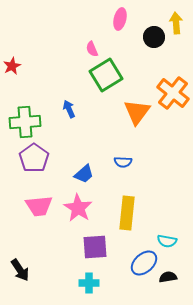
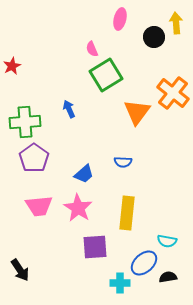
cyan cross: moved 31 px right
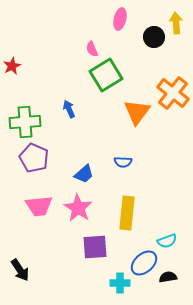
purple pentagon: rotated 12 degrees counterclockwise
cyan semicircle: rotated 30 degrees counterclockwise
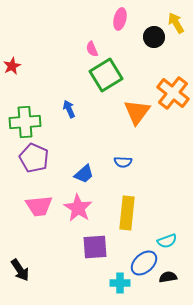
yellow arrow: rotated 25 degrees counterclockwise
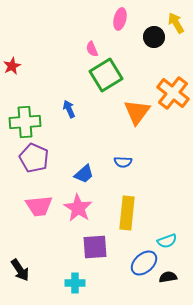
cyan cross: moved 45 px left
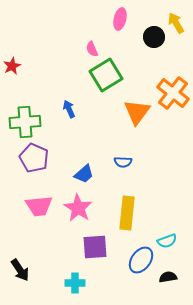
blue ellipse: moved 3 px left, 3 px up; rotated 12 degrees counterclockwise
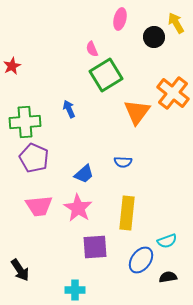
cyan cross: moved 7 px down
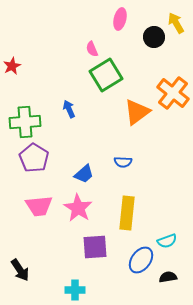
orange triangle: rotated 16 degrees clockwise
purple pentagon: rotated 8 degrees clockwise
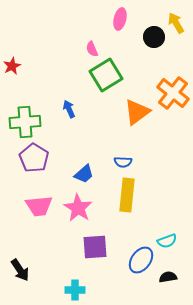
yellow rectangle: moved 18 px up
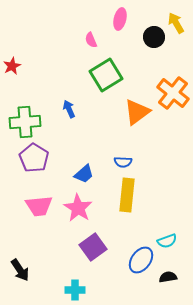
pink semicircle: moved 1 px left, 9 px up
purple square: moved 2 px left; rotated 32 degrees counterclockwise
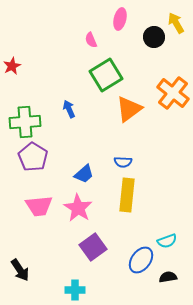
orange triangle: moved 8 px left, 3 px up
purple pentagon: moved 1 px left, 1 px up
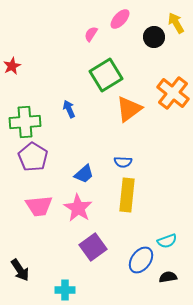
pink ellipse: rotated 30 degrees clockwise
pink semicircle: moved 6 px up; rotated 56 degrees clockwise
cyan cross: moved 10 px left
